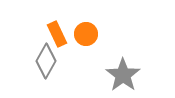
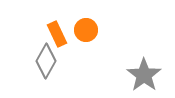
orange circle: moved 4 px up
gray star: moved 21 px right
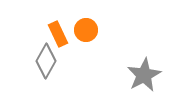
orange rectangle: moved 1 px right
gray star: rotated 8 degrees clockwise
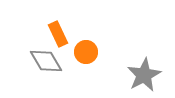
orange circle: moved 22 px down
gray diamond: rotated 60 degrees counterclockwise
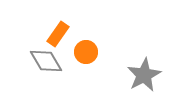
orange rectangle: rotated 60 degrees clockwise
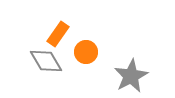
gray star: moved 13 px left, 1 px down
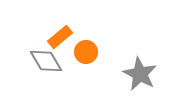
orange rectangle: moved 2 px right, 3 px down; rotated 15 degrees clockwise
gray star: moved 9 px right, 2 px up; rotated 16 degrees counterclockwise
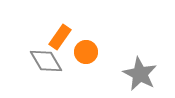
orange rectangle: rotated 15 degrees counterclockwise
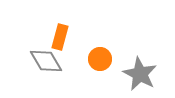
orange rectangle: rotated 20 degrees counterclockwise
orange circle: moved 14 px right, 7 px down
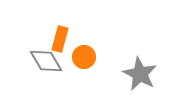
orange rectangle: moved 2 px down
orange circle: moved 16 px left, 2 px up
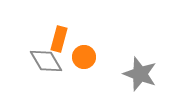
orange rectangle: moved 1 px left
gray star: rotated 8 degrees counterclockwise
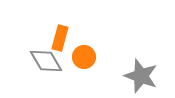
orange rectangle: moved 1 px right, 1 px up
gray star: moved 1 px right, 2 px down
